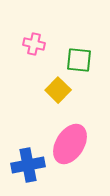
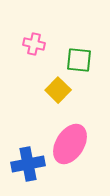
blue cross: moved 1 px up
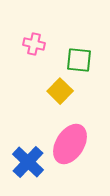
yellow square: moved 2 px right, 1 px down
blue cross: moved 2 px up; rotated 36 degrees counterclockwise
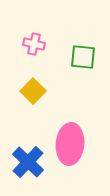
green square: moved 4 px right, 3 px up
yellow square: moved 27 px left
pink ellipse: rotated 27 degrees counterclockwise
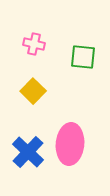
blue cross: moved 10 px up
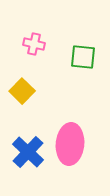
yellow square: moved 11 px left
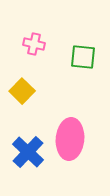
pink ellipse: moved 5 px up
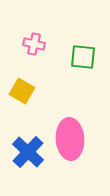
yellow square: rotated 15 degrees counterclockwise
pink ellipse: rotated 9 degrees counterclockwise
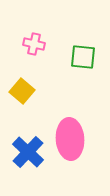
yellow square: rotated 10 degrees clockwise
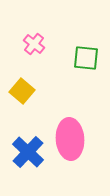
pink cross: rotated 25 degrees clockwise
green square: moved 3 px right, 1 px down
